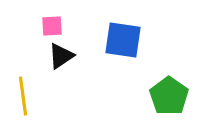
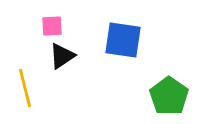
black triangle: moved 1 px right
yellow line: moved 2 px right, 8 px up; rotated 6 degrees counterclockwise
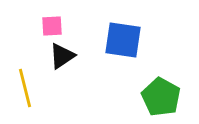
green pentagon: moved 8 px left, 1 px down; rotated 6 degrees counterclockwise
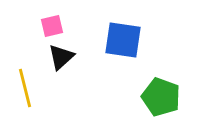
pink square: rotated 10 degrees counterclockwise
black triangle: moved 1 px left, 1 px down; rotated 8 degrees counterclockwise
green pentagon: rotated 9 degrees counterclockwise
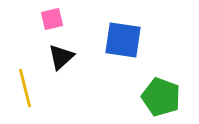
pink square: moved 7 px up
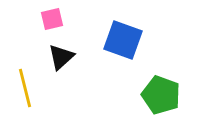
blue square: rotated 12 degrees clockwise
green pentagon: moved 2 px up
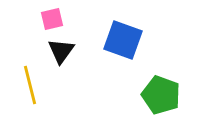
black triangle: moved 6 px up; rotated 12 degrees counterclockwise
yellow line: moved 5 px right, 3 px up
